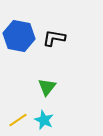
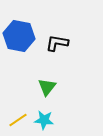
black L-shape: moved 3 px right, 5 px down
cyan star: rotated 18 degrees counterclockwise
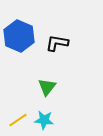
blue hexagon: rotated 12 degrees clockwise
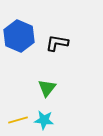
green triangle: moved 1 px down
yellow line: rotated 18 degrees clockwise
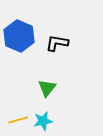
cyan star: moved 1 px left, 1 px down; rotated 18 degrees counterclockwise
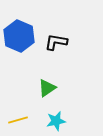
black L-shape: moved 1 px left, 1 px up
green triangle: rotated 18 degrees clockwise
cyan star: moved 13 px right
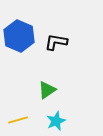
green triangle: moved 2 px down
cyan star: rotated 12 degrees counterclockwise
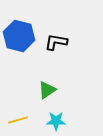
blue hexagon: rotated 8 degrees counterclockwise
cyan star: rotated 24 degrees clockwise
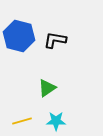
black L-shape: moved 1 px left, 2 px up
green triangle: moved 2 px up
yellow line: moved 4 px right, 1 px down
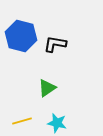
blue hexagon: moved 2 px right
black L-shape: moved 4 px down
cyan star: moved 1 px right, 2 px down; rotated 12 degrees clockwise
